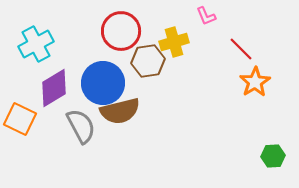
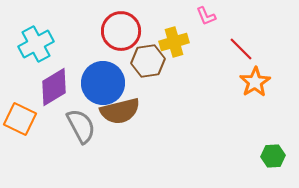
purple diamond: moved 1 px up
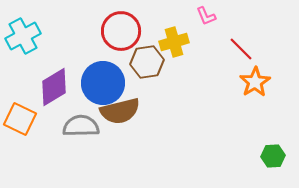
cyan cross: moved 13 px left, 8 px up
brown hexagon: moved 1 px left, 1 px down
gray semicircle: rotated 63 degrees counterclockwise
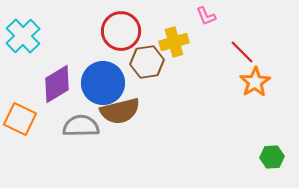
cyan cross: rotated 16 degrees counterclockwise
red line: moved 1 px right, 3 px down
purple diamond: moved 3 px right, 3 px up
green hexagon: moved 1 px left, 1 px down
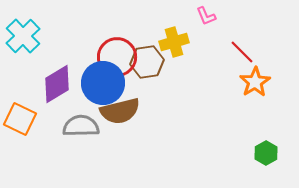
red circle: moved 4 px left, 26 px down
green hexagon: moved 6 px left, 4 px up; rotated 25 degrees counterclockwise
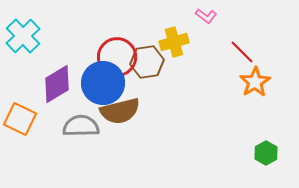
pink L-shape: rotated 30 degrees counterclockwise
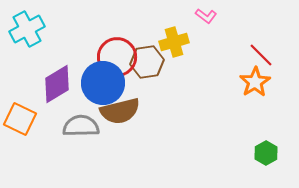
cyan cross: moved 4 px right, 7 px up; rotated 16 degrees clockwise
red line: moved 19 px right, 3 px down
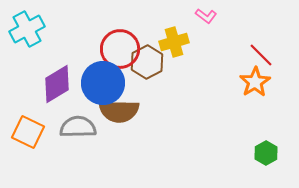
red circle: moved 3 px right, 8 px up
brown hexagon: rotated 20 degrees counterclockwise
brown semicircle: moved 1 px left; rotated 15 degrees clockwise
orange square: moved 8 px right, 13 px down
gray semicircle: moved 3 px left, 1 px down
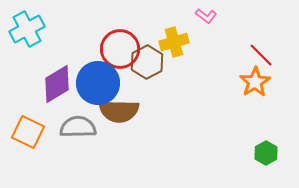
blue circle: moved 5 px left
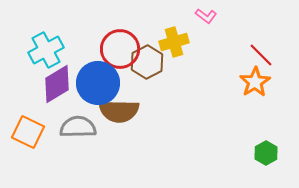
cyan cross: moved 19 px right, 21 px down
